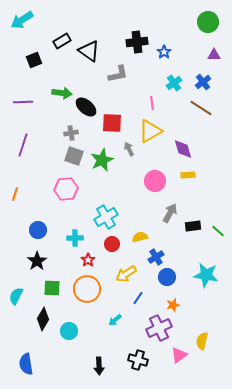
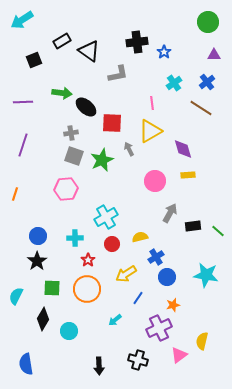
blue cross at (203, 82): moved 4 px right
blue circle at (38, 230): moved 6 px down
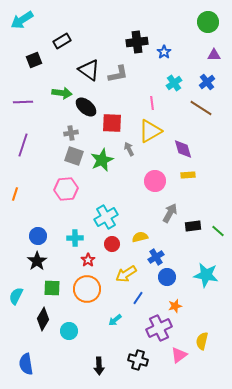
black triangle at (89, 51): moved 19 px down
orange star at (173, 305): moved 2 px right, 1 px down
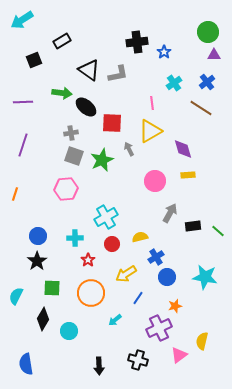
green circle at (208, 22): moved 10 px down
cyan star at (206, 275): moved 1 px left, 2 px down
orange circle at (87, 289): moved 4 px right, 4 px down
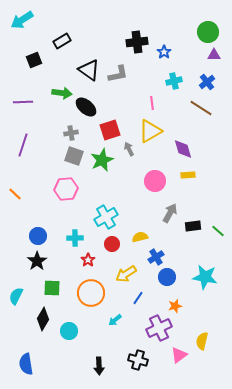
cyan cross at (174, 83): moved 2 px up; rotated 21 degrees clockwise
red square at (112, 123): moved 2 px left, 7 px down; rotated 20 degrees counterclockwise
orange line at (15, 194): rotated 64 degrees counterclockwise
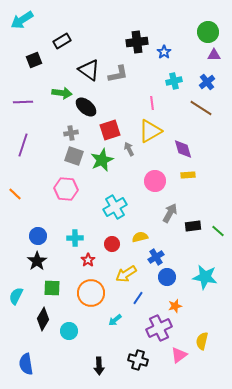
pink hexagon at (66, 189): rotated 10 degrees clockwise
cyan cross at (106, 217): moved 9 px right, 10 px up
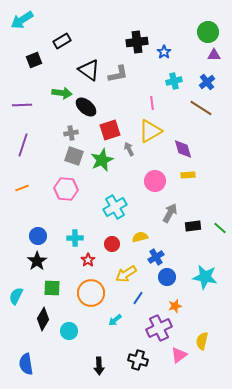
purple line at (23, 102): moved 1 px left, 3 px down
orange line at (15, 194): moved 7 px right, 6 px up; rotated 64 degrees counterclockwise
green line at (218, 231): moved 2 px right, 3 px up
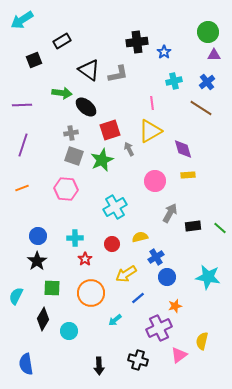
red star at (88, 260): moved 3 px left, 1 px up
cyan star at (205, 277): moved 3 px right
blue line at (138, 298): rotated 16 degrees clockwise
